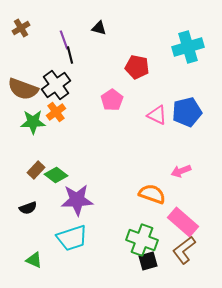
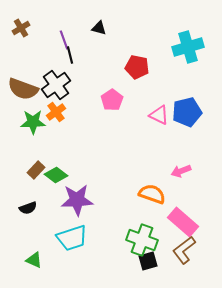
pink triangle: moved 2 px right
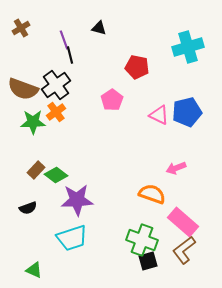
pink arrow: moved 5 px left, 3 px up
green triangle: moved 10 px down
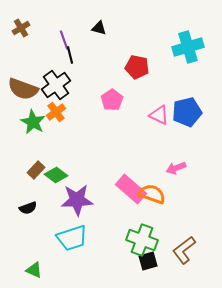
green star: rotated 30 degrees clockwise
pink rectangle: moved 52 px left, 33 px up
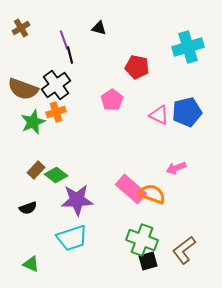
orange cross: rotated 18 degrees clockwise
green star: rotated 20 degrees clockwise
green triangle: moved 3 px left, 6 px up
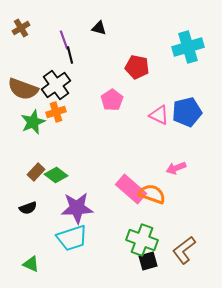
brown rectangle: moved 2 px down
purple star: moved 8 px down
